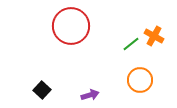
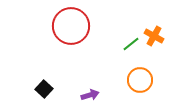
black square: moved 2 px right, 1 px up
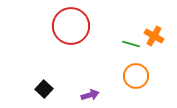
green line: rotated 54 degrees clockwise
orange circle: moved 4 px left, 4 px up
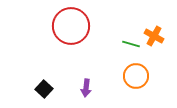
purple arrow: moved 4 px left, 7 px up; rotated 114 degrees clockwise
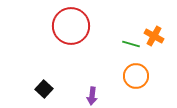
purple arrow: moved 6 px right, 8 px down
